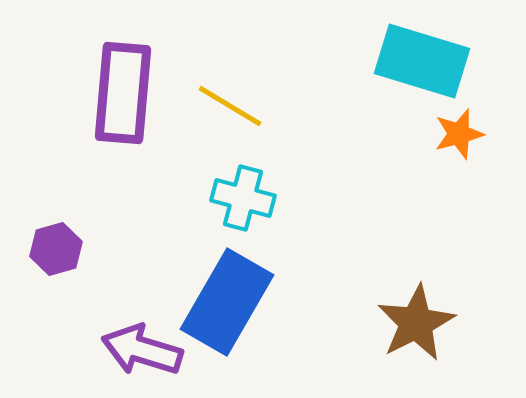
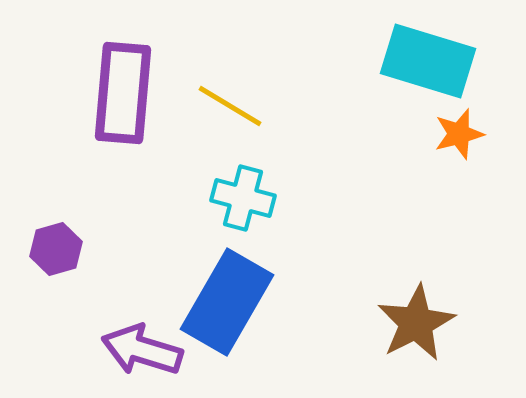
cyan rectangle: moved 6 px right
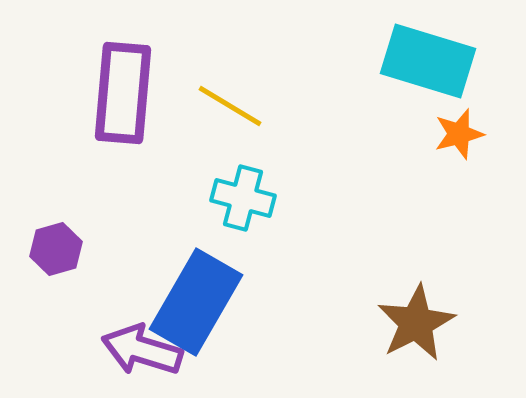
blue rectangle: moved 31 px left
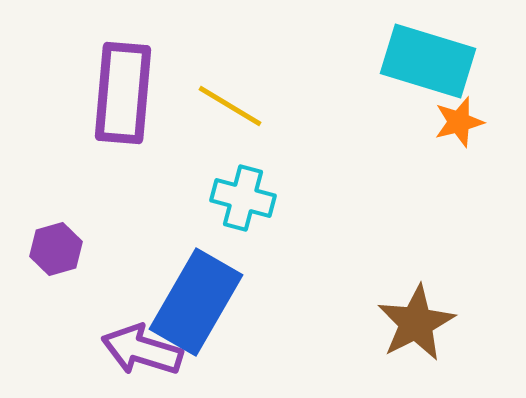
orange star: moved 12 px up
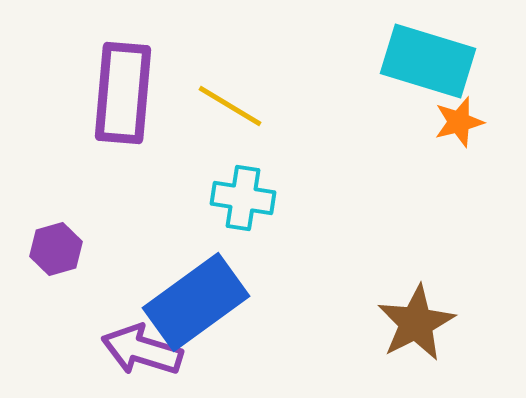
cyan cross: rotated 6 degrees counterclockwise
blue rectangle: rotated 24 degrees clockwise
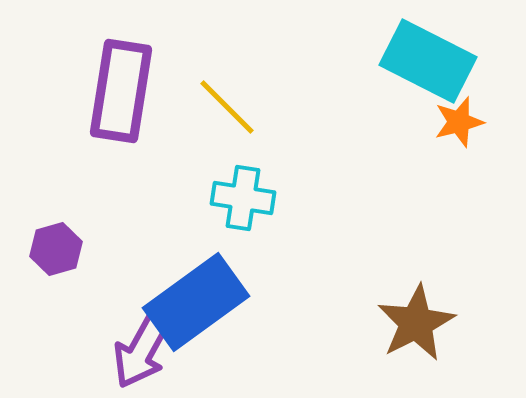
cyan rectangle: rotated 10 degrees clockwise
purple rectangle: moved 2 px left, 2 px up; rotated 4 degrees clockwise
yellow line: moved 3 px left, 1 px down; rotated 14 degrees clockwise
purple arrow: rotated 78 degrees counterclockwise
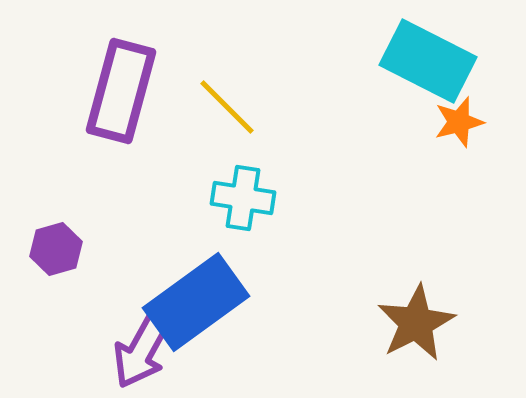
purple rectangle: rotated 6 degrees clockwise
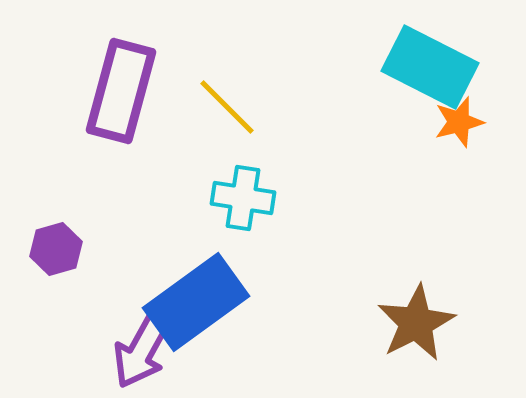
cyan rectangle: moved 2 px right, 6 px down
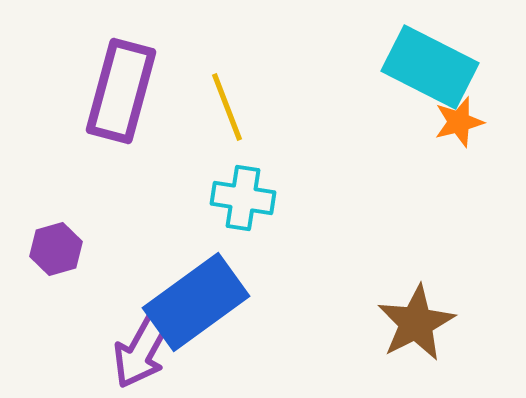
yellow line: rotated 24 degrees clockwise
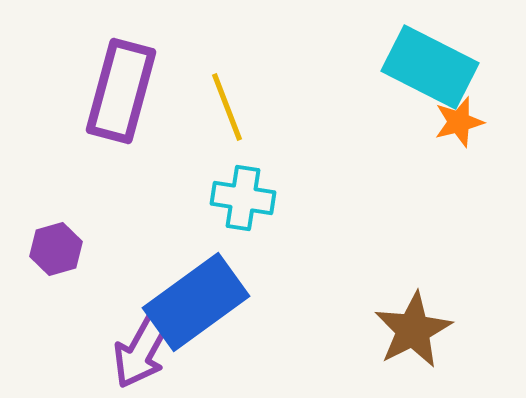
brown star: moved 3 px left, 7 px down
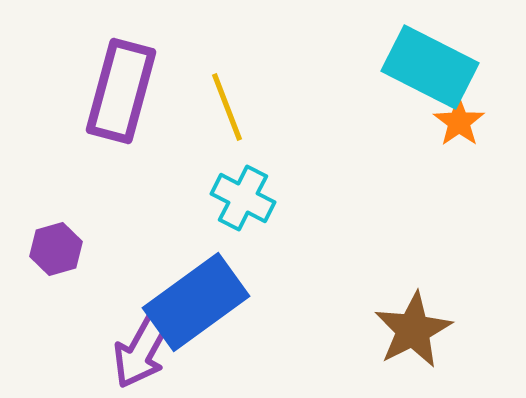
orange star: rotated 21 degrees counterclockwise
cyan cross: rotated 18 degrees clockwise
